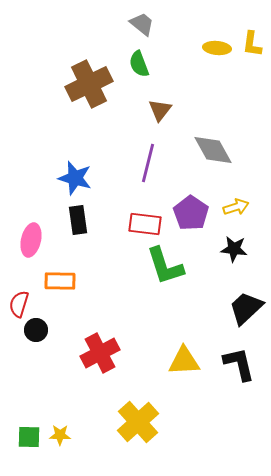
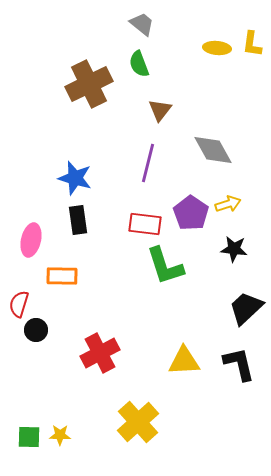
yellow arrow: moved 8 px left, 3 px up
orange rectangle: moved 2 px right, 5 px up
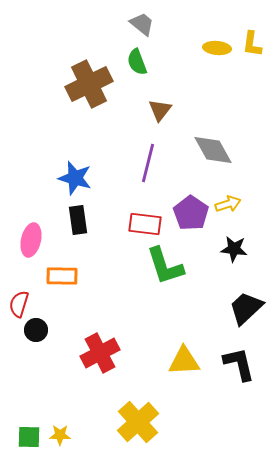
green semicircle: moved 2 px left, 2 px up
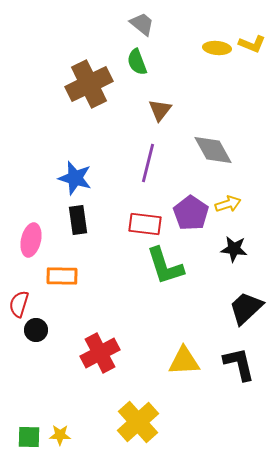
yellow L-shape: rotated 76 degrees counterclockwise
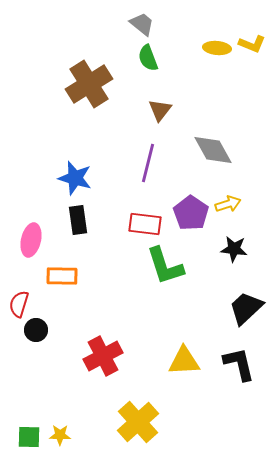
green semicircle: moved 11 px right, 4 px up
brown cross: rotated 6 degrees counterclockwise
red cross: moved 3 px right, 3 px down
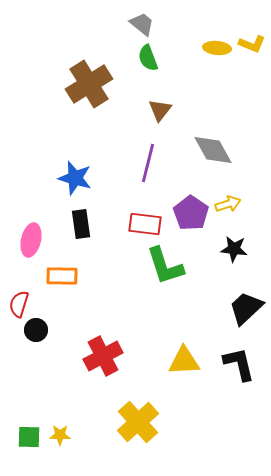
black rectangle: moved 3 px right, 4 px down
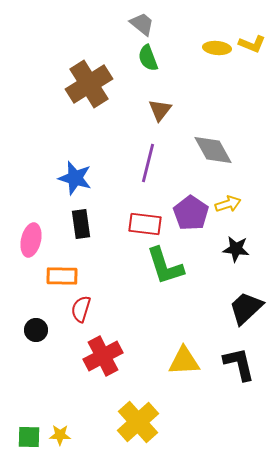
black star: moved 2 px right
red semicircle: moved 62 px right, 5 px down
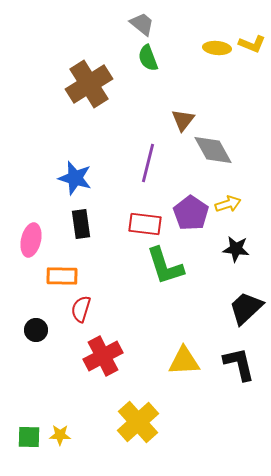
brown triangle: moved 23 px right, 10 px down
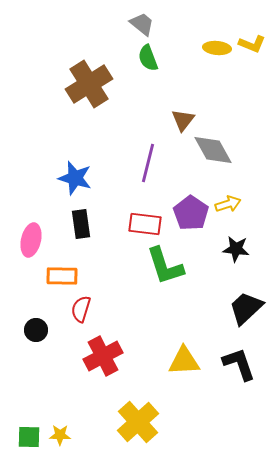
black L-shape: rotated 6 degrees counterclockwise
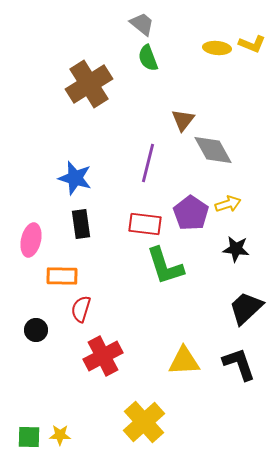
yellow cross: moved 6 px right
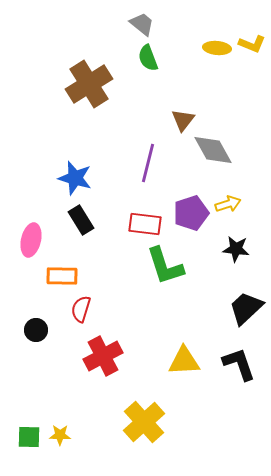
purple pentagon: rotated 20 degrees clockwise
black rectangle: moved 4 px up; rotated 24 degrees counterclockwise
